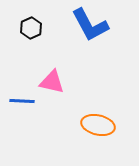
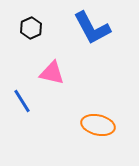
blue L-shape: moved 2 px right, 3 px down
pink triangle: moved 9 px up
blue line: rotated 55 degrees clockwise
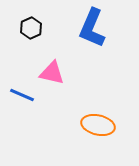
blue L-shape: rotated 51 degrees clockwise
blue line: moved 6 px up; rotated 35 degrees counterclockwise
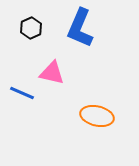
blue L-shape: moved 12 px left
blue line: moved 2 px up
orange ellipse: moved 1 px left, 9 px up
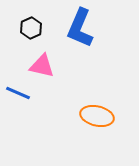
pink triangle: moved 10 px left, 7 px up
blue line: moved 4 px left
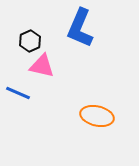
black hexagon: moved 1 px left, 13 px down
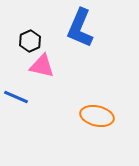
blue line: moved 2 px left, 4 px down
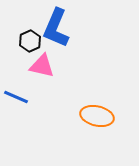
blue L-shape: moved 24 px left
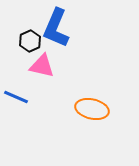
orange ellipse: moved 5 px left, 7 px up
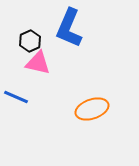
blue L-shape: moved 13 px right
pink triangle: moved 4 px left, 3 px up
orange ellipse: rotated 32 degrees counterclockwise
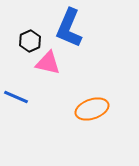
pink triangle: moved 10 px right
